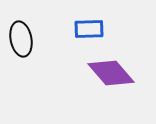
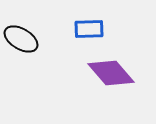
black ellipse: rotated 48 degrees counterclockwise
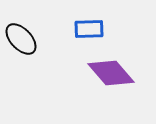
black ellipse: rotated 16 degrees clockwise
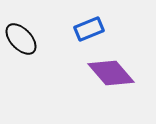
blue rectangle: rotated 20 degrees counterclockwise
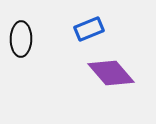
black ellipse: rotated 44 degrees clockwise
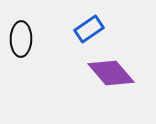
blue rectangle: rotated 12 degrees counterclockwise
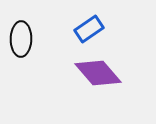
purple diamond: moved 13 px left
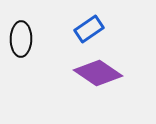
purple diamond: rotated 15 degrees counterclockwise
